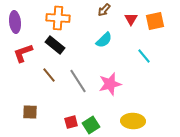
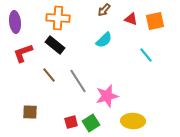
red triangle: rotated 40 degrees counterclockwise
cyan line: moved 2 px right, 1 px up
pink star: moved 3 px left, 12 px down
green square: moved 2 px up
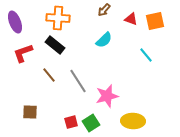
purple ellipse: rotated 15 degrees counterclockwise
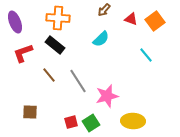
orange square: rotated 24 degrees counterclockwise
cyan semicircle: moved 3 px left, 1 px up
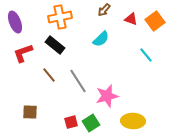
orange cross: moved 2 px right, 1 px up; rotated 15 degrees counterclockwise
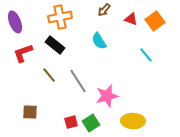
cyan semicircle: moved 2 px left, 2 px down; rotated 102 degrees clockwise
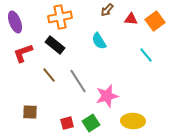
brown arrow: moved 3 px right
red triangle: rotated 16 degrees counterclockwise
red square: moved 4 px left, 1 px down
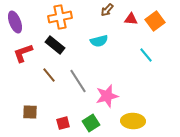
cyan semicircle: rotated 72 degrees counterclockwise
red square: moved 4 px left
